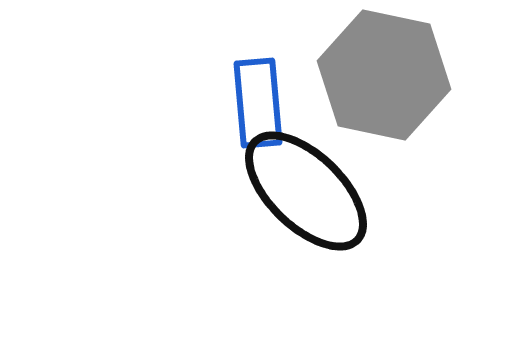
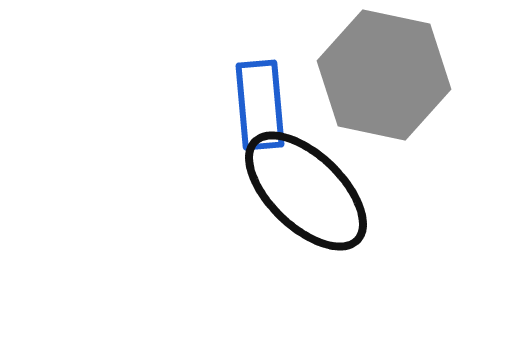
blue rectangle: moved 2 px right, 2 px down
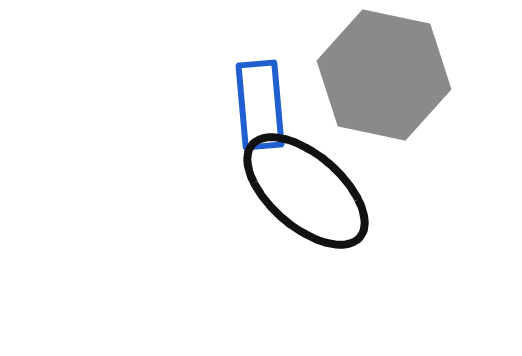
black ellipse: rotated 3 degrees counterclockwise
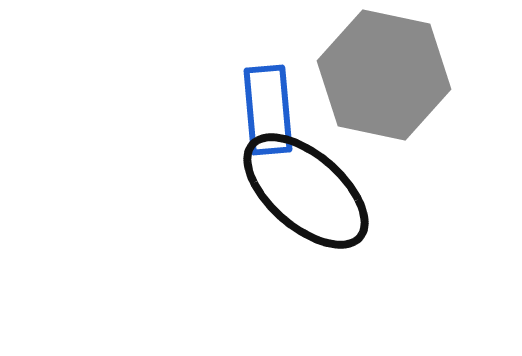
blue rectangle: moved 8 px right, 5 px down
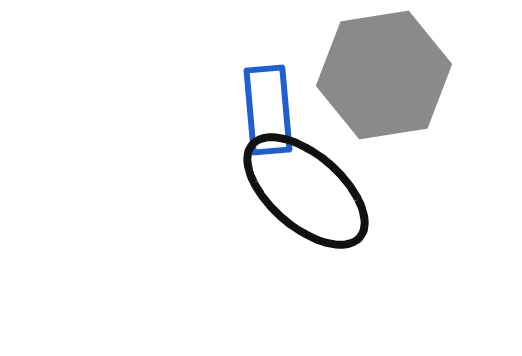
gray hexagon: rotated 21 degrees counterclockwise
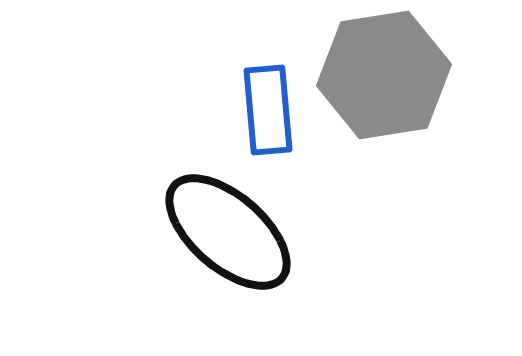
black ellipse: moved 78 px left, 41 px down
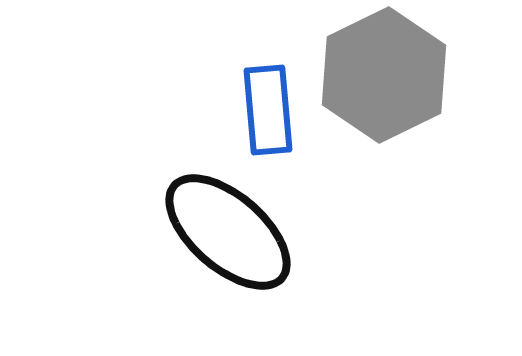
gray hexagon: rotated 17 degrees counterclockwise
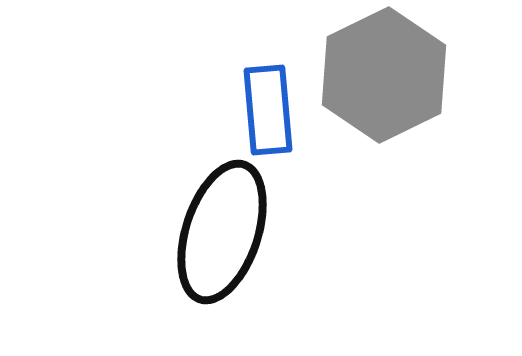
black ellipse: moved 6 px left; rotated 67 degrees clockwise
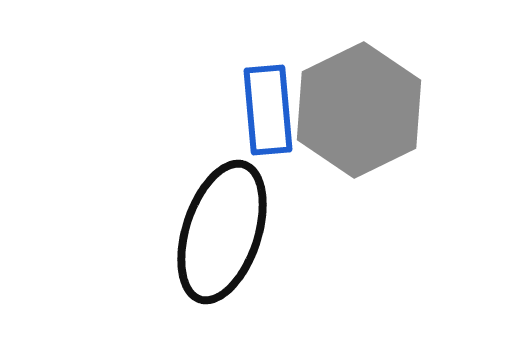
gray hexagon: moved 25 px left, 35 px down
